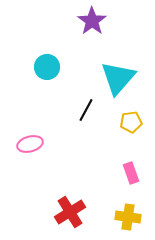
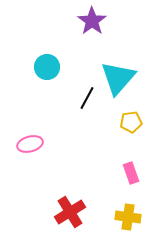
black line: moved 1 px right, 12 px up
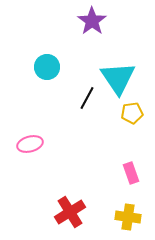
cyan triangle: rotated 15 degrees counterclockwise
yellow pentagon: moved 1 px right, 9 px up
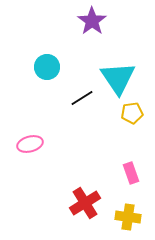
black line: moved 5 px left; rotated 30 degrees clockwise
red cross: moved 15 px right, 9 px up
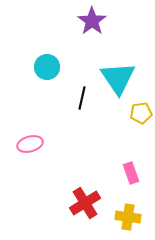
black line: rotated 45 degrees counterclockwise
yellow pentagon: moved 9 px right
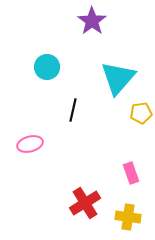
cyan triangle: rotated 15 degrees clockwise
black line: moved 9 px left, 12 px down
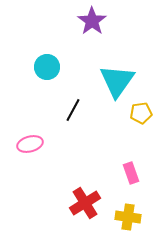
cyan triangle: moved 1 px left, 3 px down; rotated 6 degrees counterclockwise
black line: rotated 15 degrees clockwise
